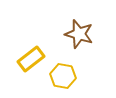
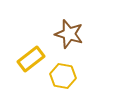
brown star: moved 10 px left
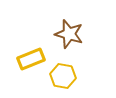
yellow rectangle: rotated 16 degrees clockwise
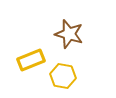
yellow rectangle: moved 1 px down
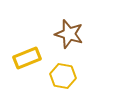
yellow rectangle: moved 4 px left, 2 px up
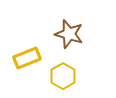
yellow hexagon: rotated 20 degrees clockwise
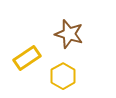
yellow rectangle: rotated 12 degrees counterclockwise
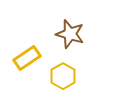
brown star: moved 1 px right
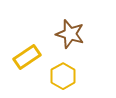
yellow rectangle: moved 1 px up
